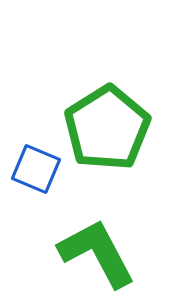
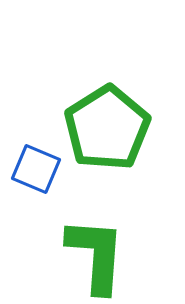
green L-shape: moved 1 px left, 2 px down; rotated 32 degrees clockwise
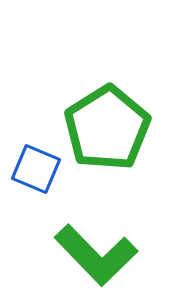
green L-shape: rotated 132 degrees clockwise
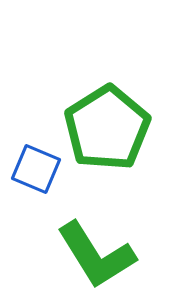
green L-shape: rotated 12 degrees clockwise
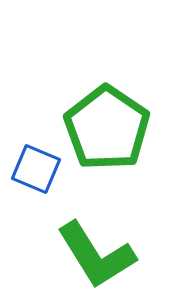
green pentagon: rotated 6 degrees counterclockwise
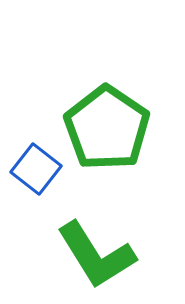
blue square: rotated 15 degrees clockwise
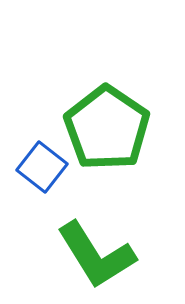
blue square: moved 6 px right, 2 px up
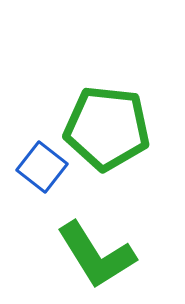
green pentagon: rotated 28 degrees counterclockwise
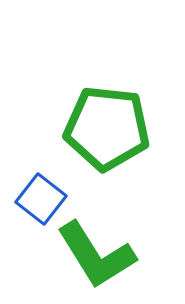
blue square: moved 1 px left, 32 px down
